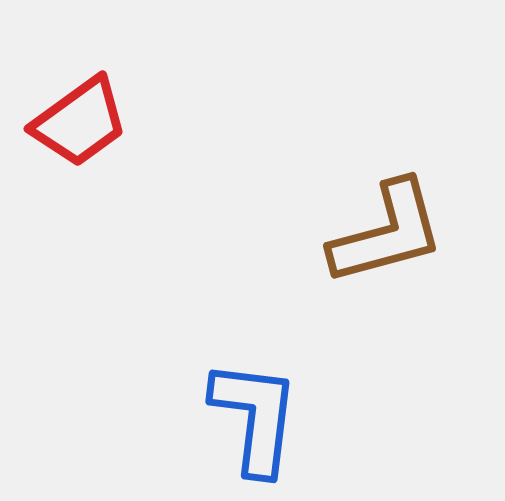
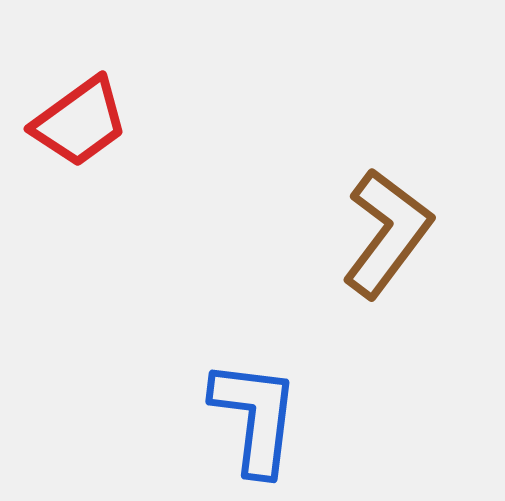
brown L-shape: rotated 38 degrees counterclockwise
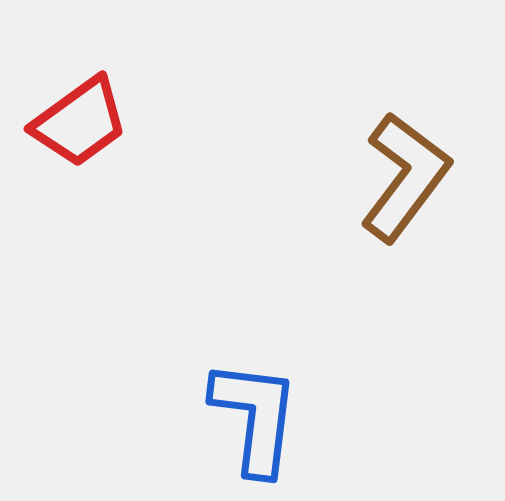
brown L-shape: moved 18 px right, 56 px up
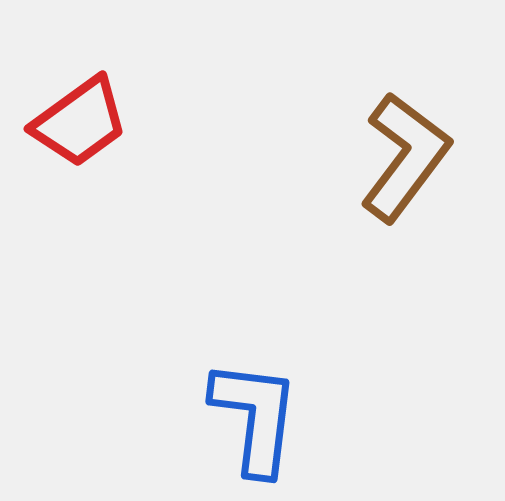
brown L-shape: moved 20 px up
